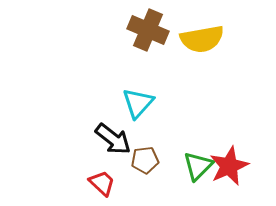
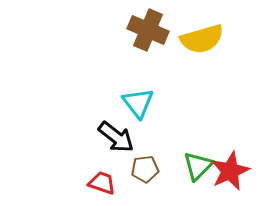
yellow semicircle: rotated 6 degrees counterclockwise
cyan triangle: rotated 20 degrees counterclockwise
black arrow: moved 3 px right, 2 px up
brown pentagon: moved 9 px down
red star: moved 1 px right, 5 px down
red trapezoid: rotated 24 degrees counterclockwise
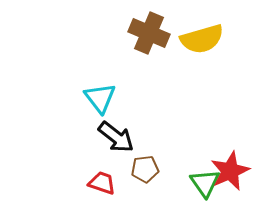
brown cross: moved 1 px right, 3 px down
cyan triangle: moved 38 px left, 5 px up
green triangle: moved 7 px right, 17 px down; rotated 20 degrees counterclockwise
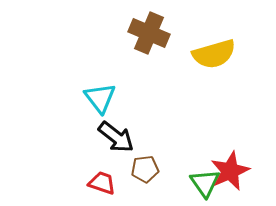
yellow semicircle: moved 12 px right, 15 px down
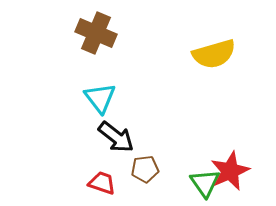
brown cross: moved 53 px left
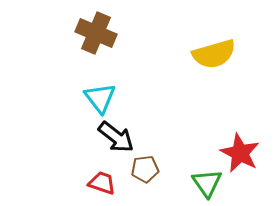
red star: moved 10 px right, 18 px up; rotated 21 degrees counterclockwise
green triangle: moved 2 px right
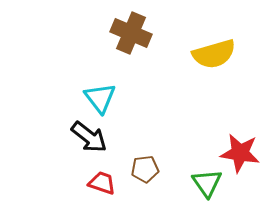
brown cross: moved 35 px right
black arrow: moved 27 px left
red star: rotated 18 degrees counterclockwise
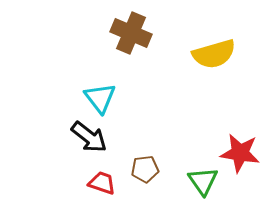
green triangle: moved 4 px left, 2 px up
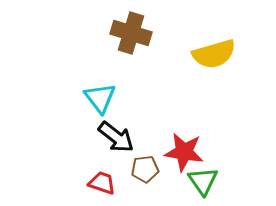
brown cross: rotated 6 degrees counterclockwise
black arrow: moved 27 px right
red star: moved 56 px left, 1 px up
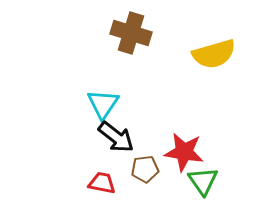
cyan triangle: moved 3 px right, 6 px down; rotated 12 degrees clockwise
red trapezoid: rotated 8 degrees counterclockwise
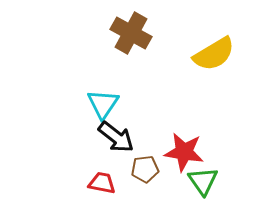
brown cross: rotated 12 degrees clockwise
yellow semicircle: rotated 15 degrees counterclockwise
